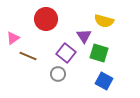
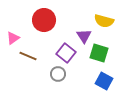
red circle: moved 2 px left, 1 px down
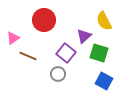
yellow semicircle: rotated 48 degrees clockwise
purple triangle: rotated 21 degrees clockwise
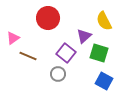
red circle: moved 4 px right, 2 px up
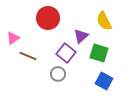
purple triangle: moved 3 px left
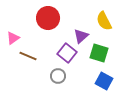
purple square: moved 1 px right
gray circle: moved 2 px down
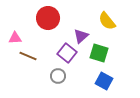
yellow semicircle: moved 3 px right; rotated 12 degrees counterclockwise
pink triangle: moved 2 px right; rotated 32 degrees clockwise
